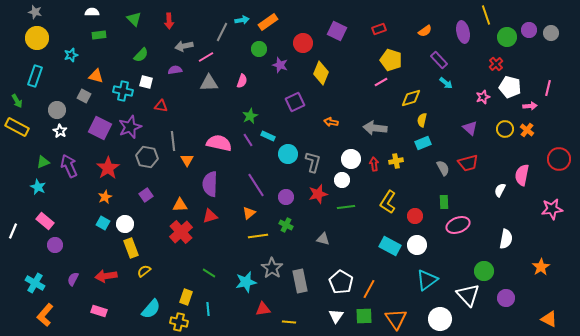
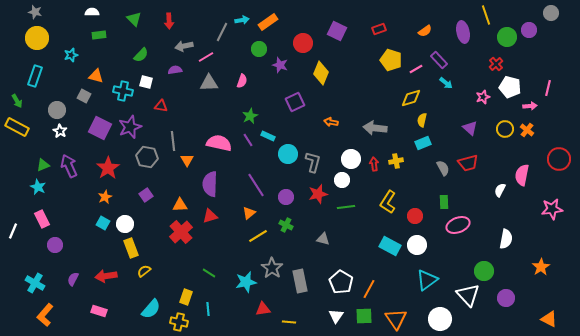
gray circle at (551, 33): moved 20 px up
pink line at (381, 82): moved 35 px right, 13 px up
green triangle at (43, 162): moved 3 px down
pink rectangle at (45, 221): moved 3 px left, 2 px up; rotated 24 degrees clockwise
yellow line at (258, 236): rotated 24 degrees counterclockwise
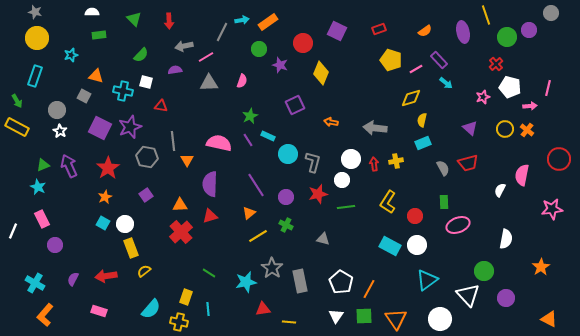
purple square at (295, 102): moved 3 px down
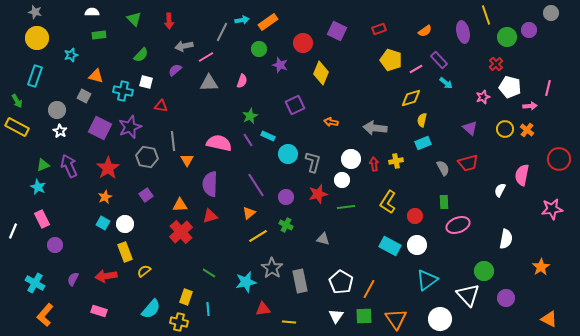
purple semicircle at (175, 70): rotated 32 degrees counterclockwise
yellow rectangle at (131, 248): moved 6 px left, 4 px down
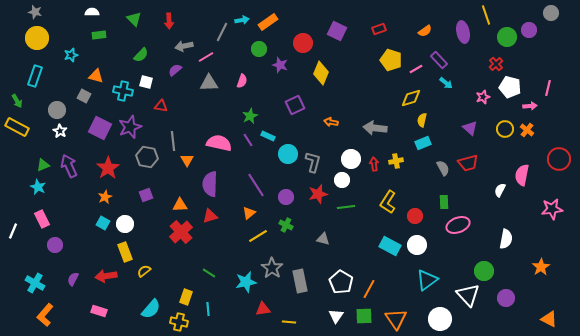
purple square at (146, 195): rotated 16 degrees clockwise
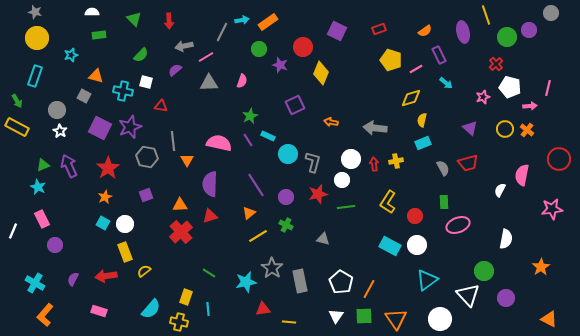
red circle at (303, 43): moved 4 px down
purple rectangle at (439, 60): moved 5 px up; rotated 18 degrees clockwise
